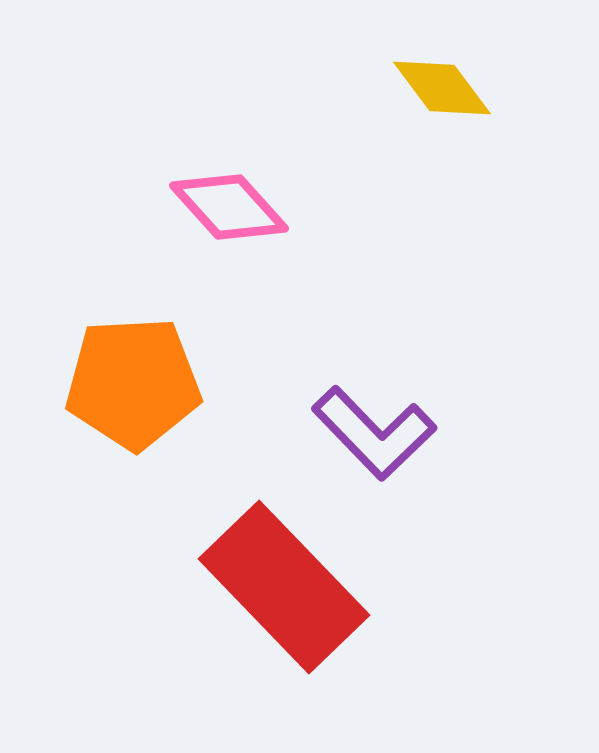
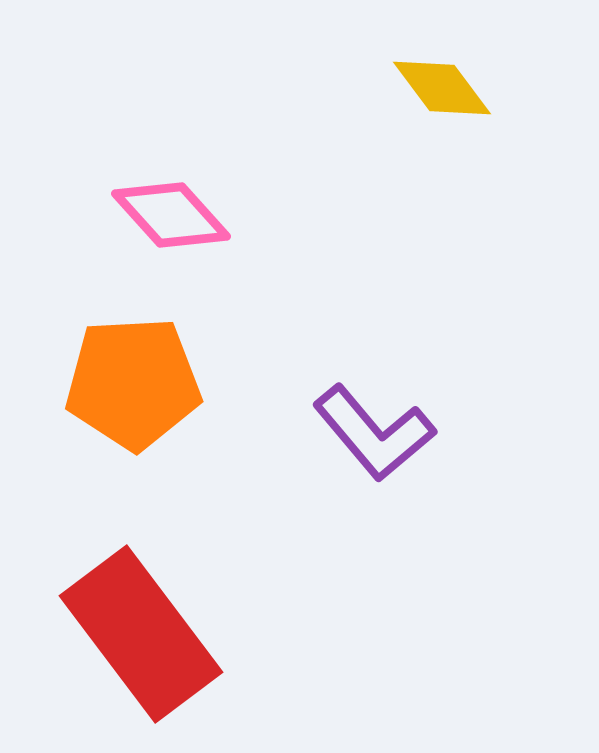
pink diamond: moved 58 px left, 8 px down
purple L-shape: rotated 4 degrees clockwise
red rectangle: moved 143 px left, 47 px down; rotated 7 degrees clockwise
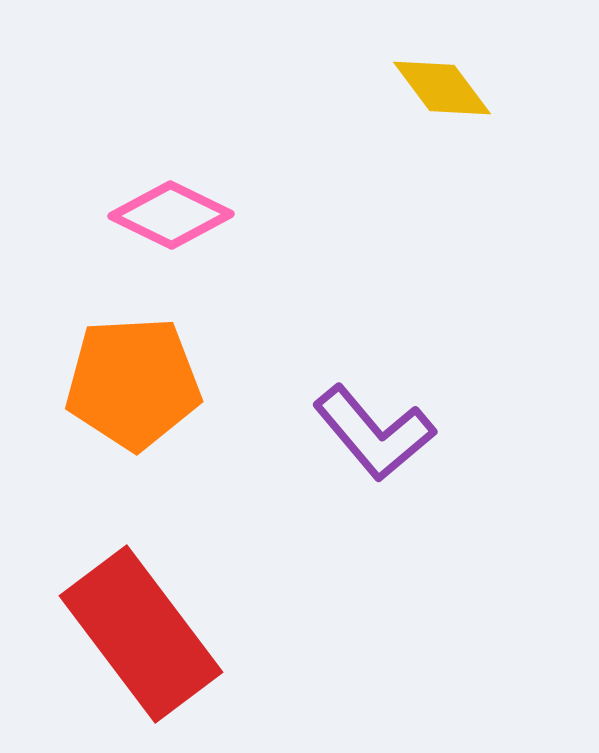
pink diamond: rotated 22 degrees counterclockwise
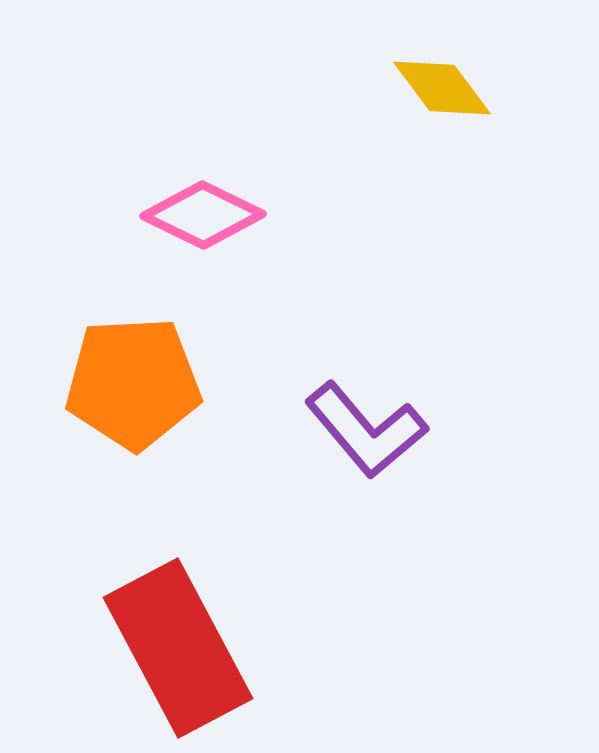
pink diamond: moved 32 px right
purple L-shape: moved 8 px left, 3 px up
red rectangle: moved 37 px right, 14 px down; rotated 9 degrees clockwise
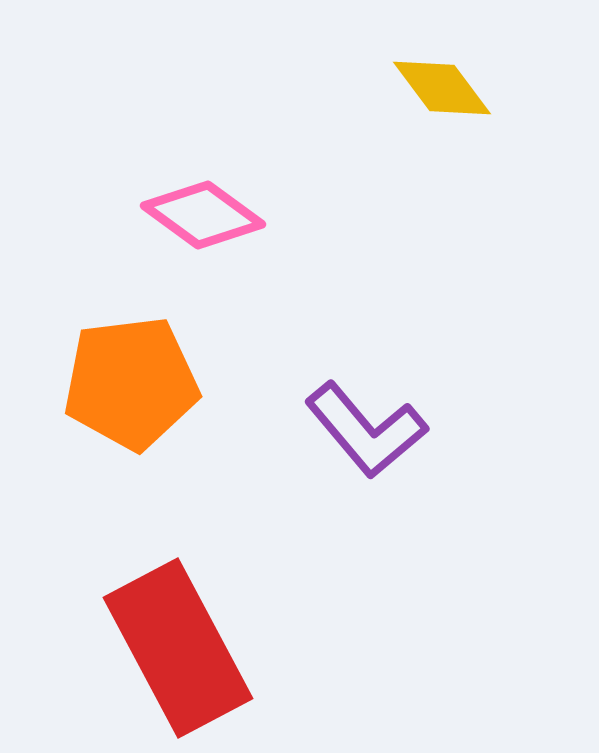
pink diamond: rotated 10 degrees clockwise
orange pentagon: moved 2 px left; rotated 4 degrees counterclockwise
